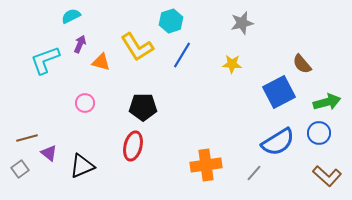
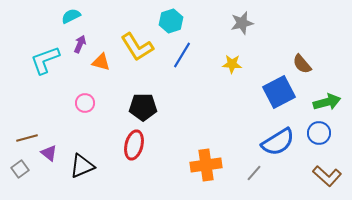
red ellipse: moved 1 px right, 1 px up
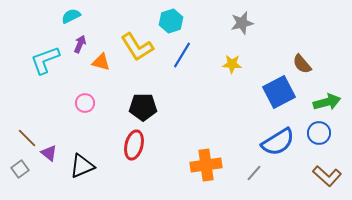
brown line: rotated 60 degrees clockwise
